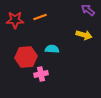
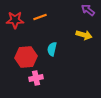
cyan semicircle: rotated 80 degrees counterclockwise
pink cross: moved 5 px left, 4 px down
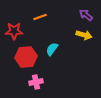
purple arrow: moved 2 px left, 5 px down
red star: moved 1 px left, 11 px down
cyan semicircle: rotated 24 degrees clockwise
pink cross: moved 4 px down
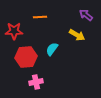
orange line: rotated 16 degrees clockwise
yellow arrow: moved 7 px left; rotated 14 degrees clockwise
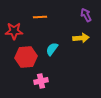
purple arrow: rotated 24 degrees clockwise
yellow arrow: moved 4 px right, 3 px down; rotated 35 degrees counterclockwise
pink cross: moved 5 px right, 1 px up
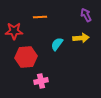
cyan semicircle: moved 5 px right, 5 px up
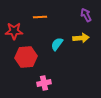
pink cross: moved 3 px right, 2 px down
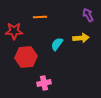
purple arrow: moved 2 px right
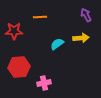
purple arrow: moved 2 px left
cyan semicircle: rotated 16 degrees clockwise
red hexagon: moved 7 px left, 10 px down
